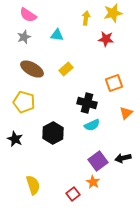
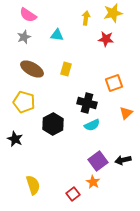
yellow rectangle: rotated 32 degrees counterclockwise
black hexagon: moved 9 px up
black arrow: moved 2 px down
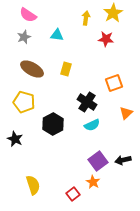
yellow star: rotated 18 degrees counterclockwise
black cross: moved 1 px up; rotated 18 degrees clockwise
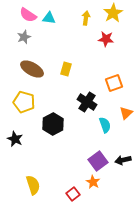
cyan triangle: moved 8 px left, 17 px up
cyan semicircle: moved 13 px right; rotated 84 degrees counterclockwise
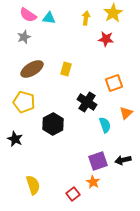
brown ellipse: rotated 60 degrees counterclockwise
purple square: rotated 18 degrees clockwise
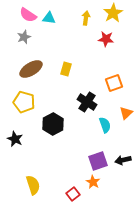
brown ellipse: moved 1 px left
